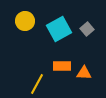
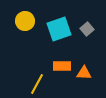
cyan square: rotated 10 degrees clockwise
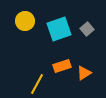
orange rectangle: rotated 18 degrees counterclockwise
orange triangle: rotated 35 degrees counterclockwise
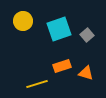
yellow circle: moved 2 px left
gray square: moved 6 px down
orange triangle: moved 2 px right; rotated 49 degrees clockwise
yellow line: rotated 45 degrees clockwise
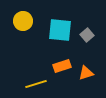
cyan square: moved 1 px right, 1 px down; rotated 25 degrees clockwise
orange triangle: rotated 35 degrees counterclockwise
yellow line: moved 1 px left
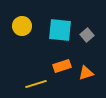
yellow circle: moved 1 px left, 5 px down
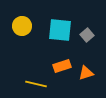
yellow line: rotated 30 degrees clockwise
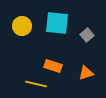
cyan square: moved 3 px left, 7 px up
orange rectangle: moved 9 px left; rotated 36 degrees clockwise
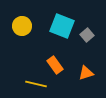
cyan square: moved 5 px right, 3 px down; rotated 15 degrees clockwise
orange rectangle: moved 2 px right, 1 px up; rotated 36 degrees clockwise
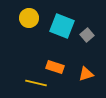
yellow circle: moved 7 px right, 8 px up
orange rectangle: moved 2 px down; rotated 36 degrees counterclockwise
orange triangle: moved 1 px down
yellow line: moved 1 px up
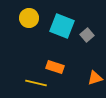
orange triangle: moved 9 px right, 4 px down
